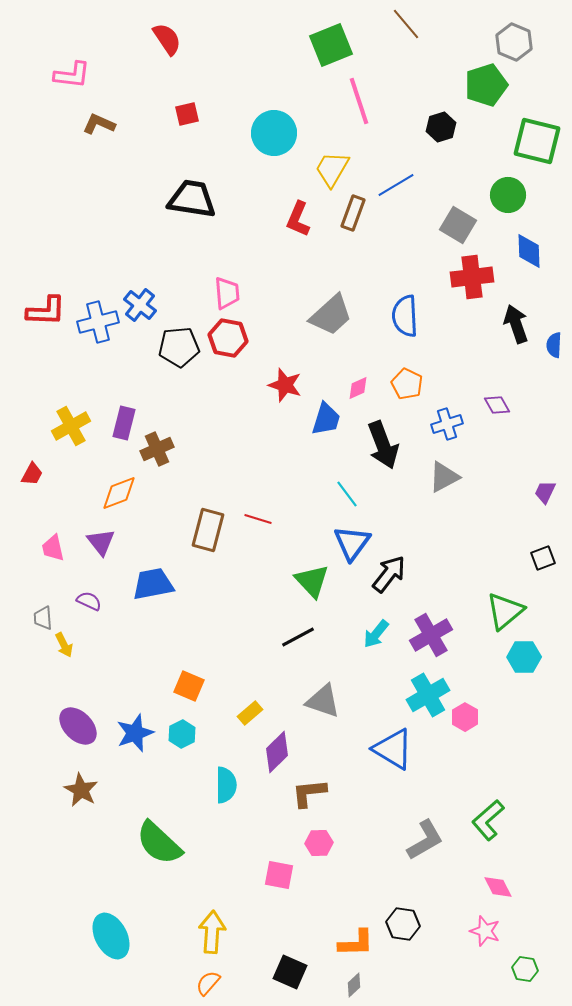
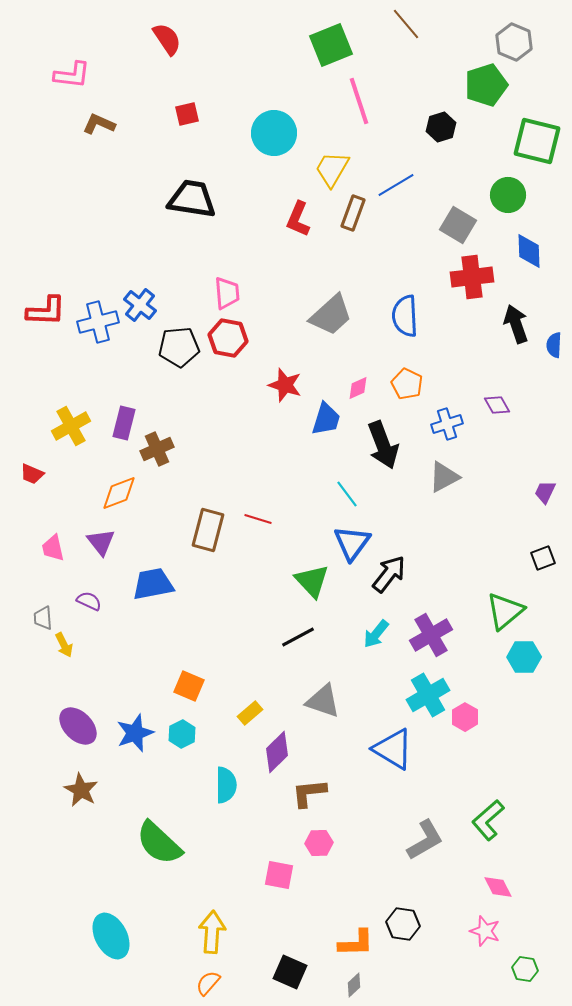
red trapezoid at (32, 474): rotated 85 degrees clockwise
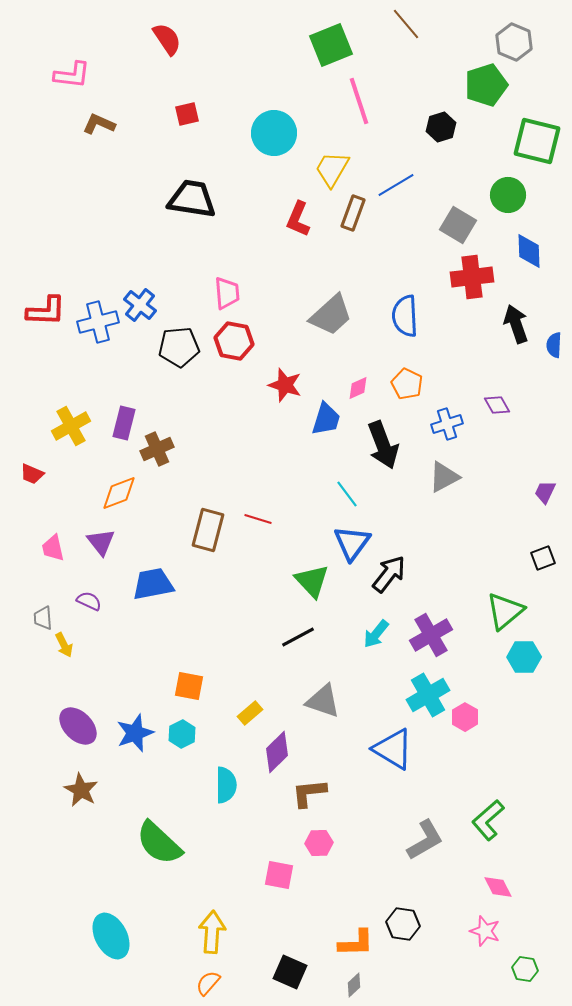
red hexagon at (228, 338): moved 6 px right, 3 px down
orange square at (189, 686): rotated 12 degrees counterclockwise
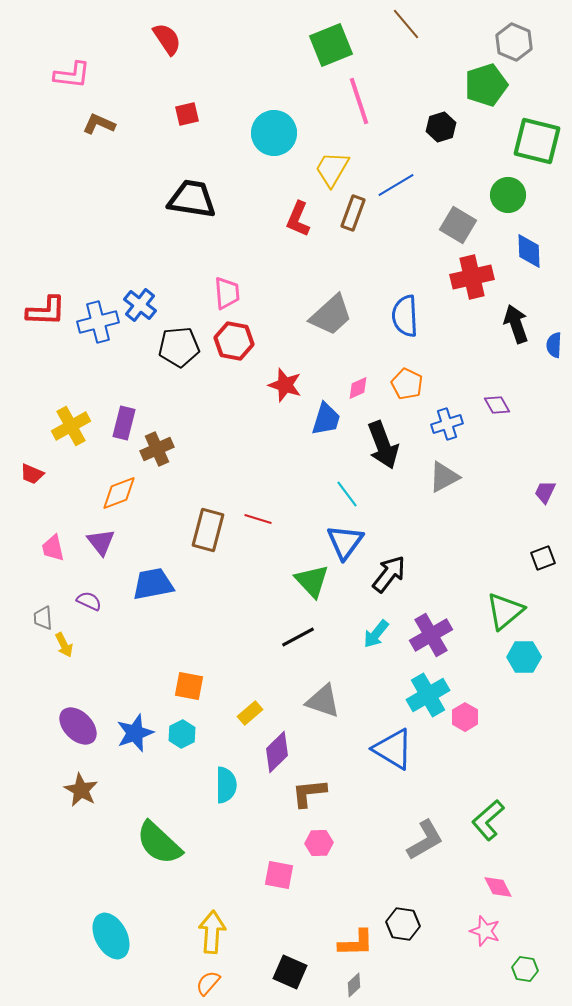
red cross at (472, 277): rotated 6 degrees counterclockwise
blue triangle at (352, 543): moved 7 px left, 1 px up
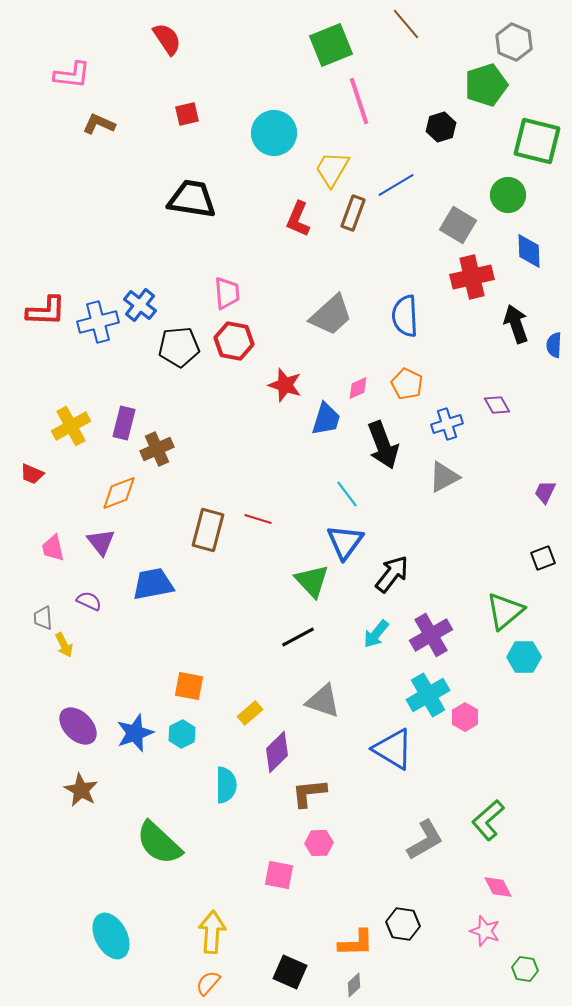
black arrow at (389, 574): moved 3 px right
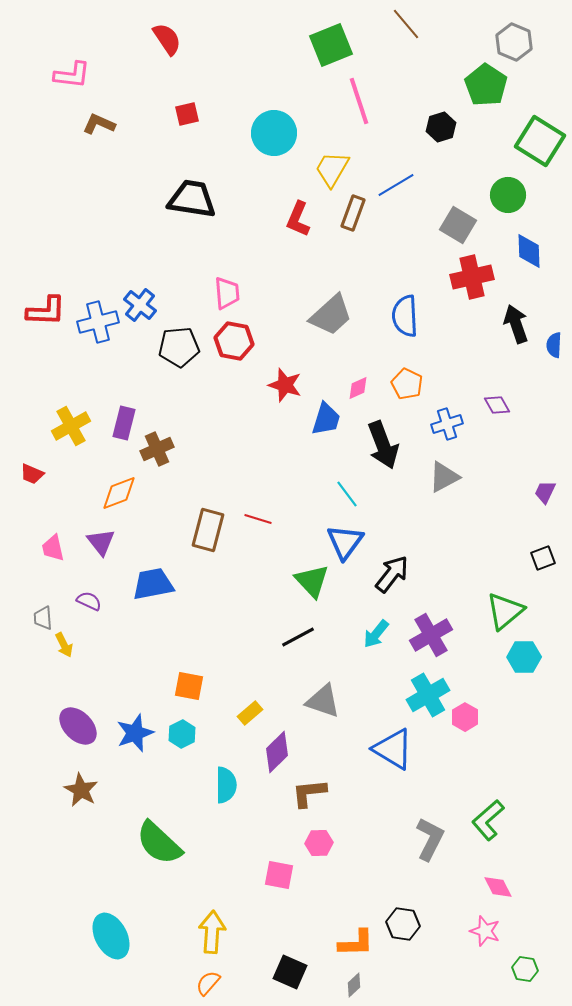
green pentagon at (486, 85): rotated 21 degrees counterclockwise
green square at (537, 141): moved 3 px right; rotated 18 degrees clockwise
gray L-shape at (425, 840): moved 5 px right, 1 px up; rotated 33 degrees counterclockwise
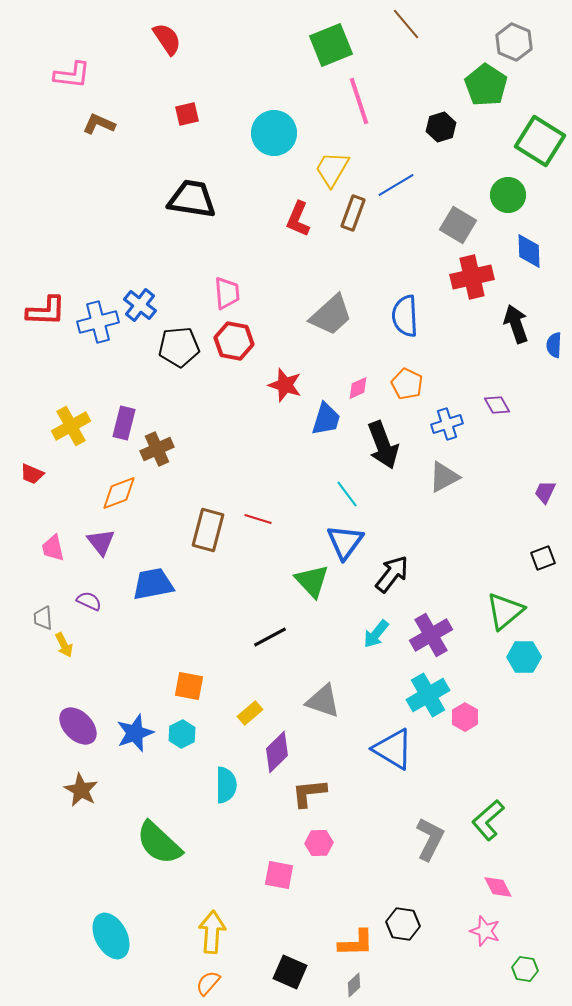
black line at (298, 637): moved 28 px left
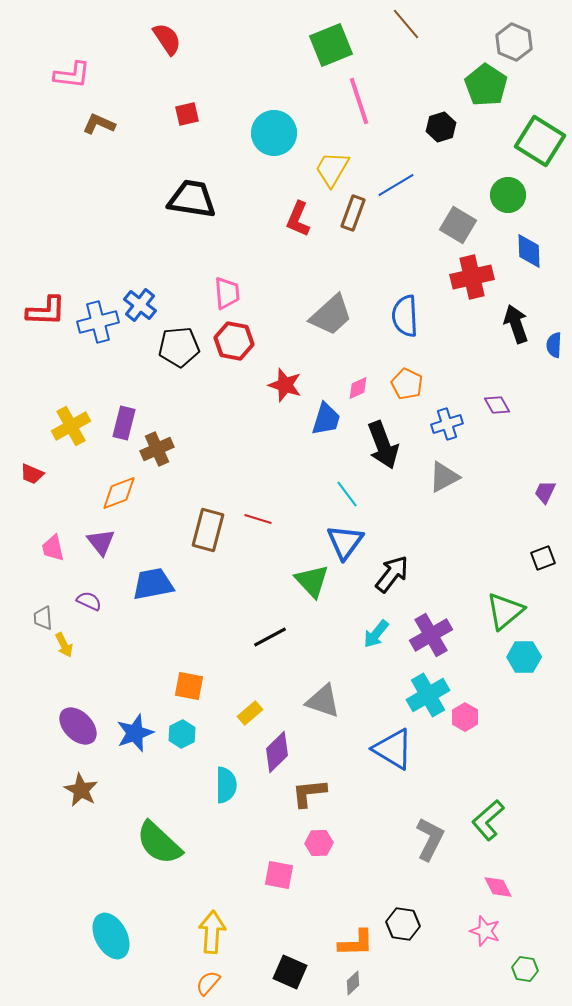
gray diamond at (354, 985): moved 1 px left, 2 px up
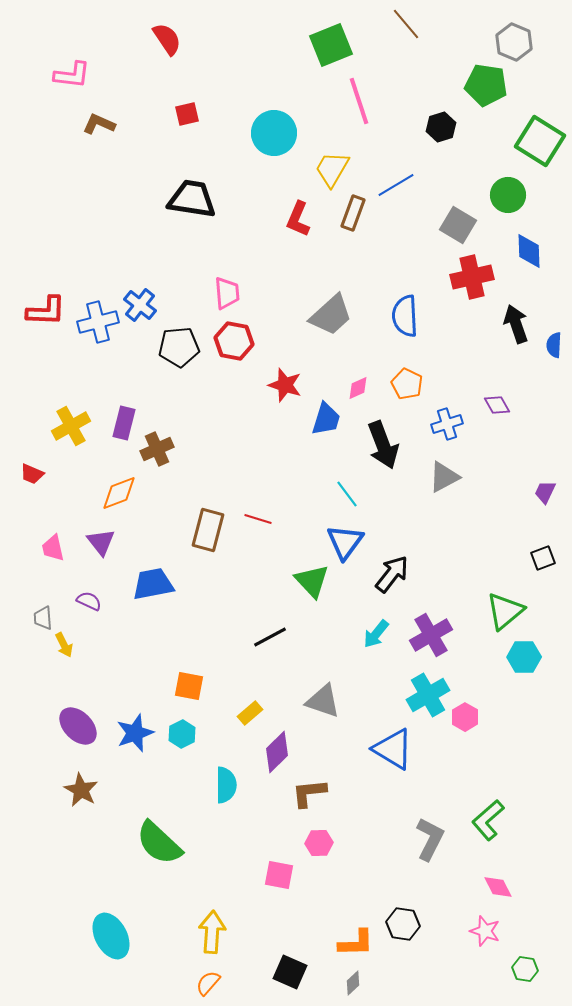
green pentagon at (486, 85): rotated 24 degrees counterclockwise
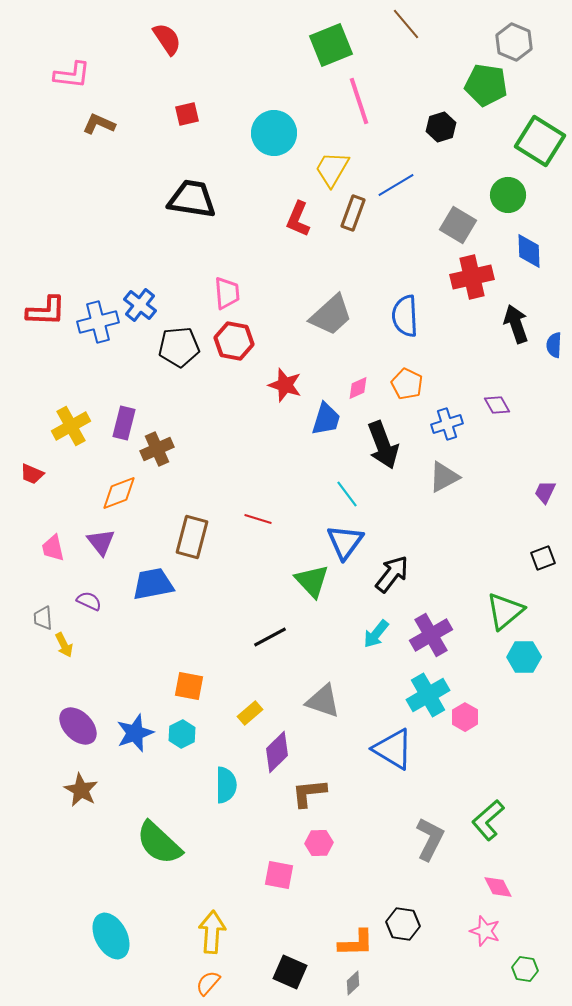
brown rectangle at (208, 530): moved 16 px left, 7 px down
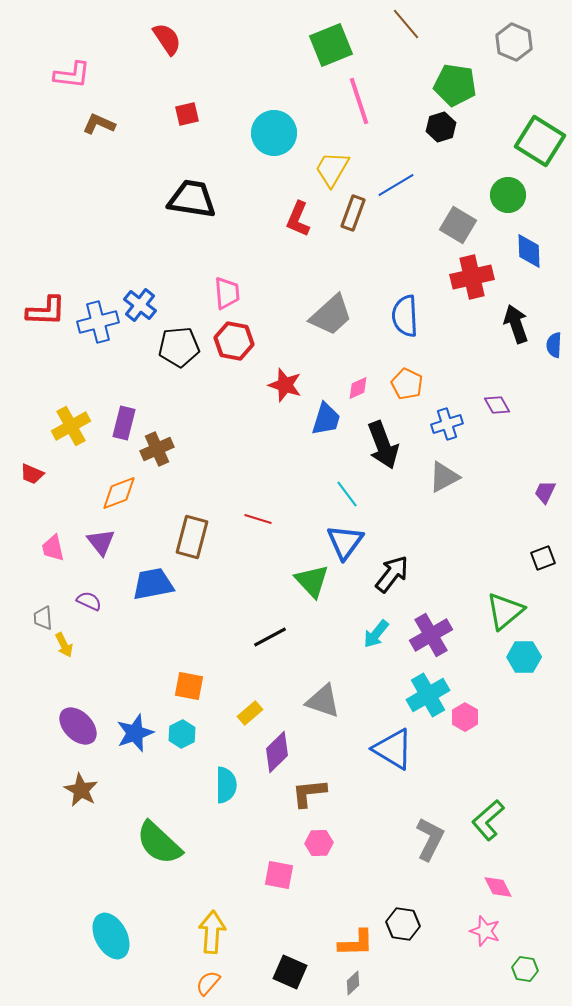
green pentagon at (486, 85): moved 31 px left
